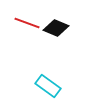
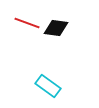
black diamond: rotated 15 degrees counterclockwise
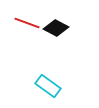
black diamond: rotated 20 degrees clockwise
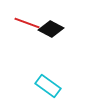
black diamond: moved 5 px left, 1 px down
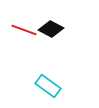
red line: moved 3 px left, 7 px down
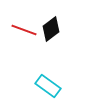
black diamond: rotated 65 degrees counterclockwise
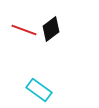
cyan rectangle: moved 9 px left, 4 px down
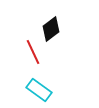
red line: moved 9 px right, 22 px down; rotated 45 degrees clockwise
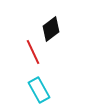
cyan rectangle: rotated 25 degrees clockwise
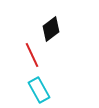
red line: moved 1 px left, 3 px down
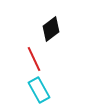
red line: moved 2 px right, 4 px down
